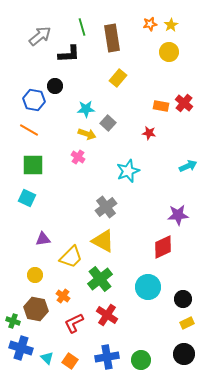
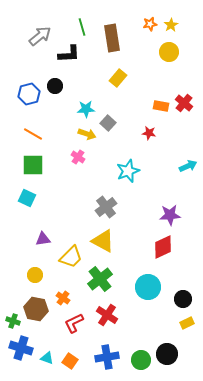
blue hexagon at (34, 100): moved 5 px left, 6 px up; rotated 25 degrees counterclockwise
orange line at (29, 130): moved 4 px right, 4 px down
purple star at (178, 215): moved 8 px left
orange cross at (63, 296): moved 2 px down
black circle at (184, 354): moved 17 px left
cyan triangle at (47, 358): rotated 24 degrees counterclockwise
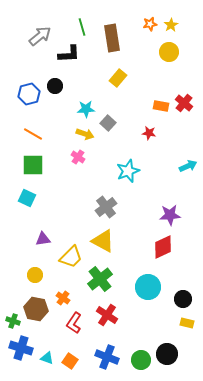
yellow arrow at (87, 134): moved 2 px left
red L-shape at (74, 323): rotated 30 degrees counterclockwise
yellow rectangle at (187, 323): rotated 40 degrees clockwise
blue cross at (107, 357): rotated 30 degrees clockwise
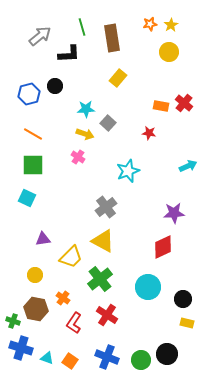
purple star at (170, 215): moved 4 px right, 2 px up
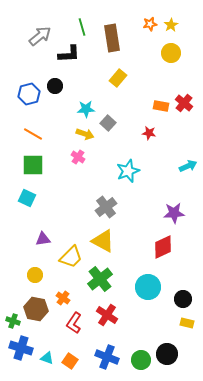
yellow circle at (169, 52): moved 2 px right, 1 px down
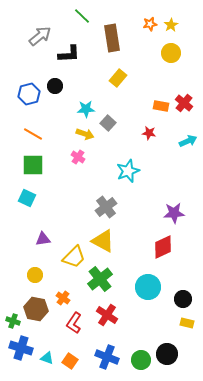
green line at (82, 27): moved 11 px up; rotated 30 degrees counterclockwise
cyan arrow at (188, 166): moved 25 px up
yellow trapezoid at (71, 257): moved 3 px right
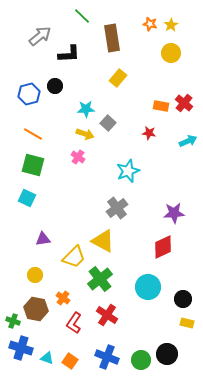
orange star at (150, 24): rotated 24 degrees clockwise
green square at (33, 165): rotated 15 degrees clockwise
gray cross at (106, 207): moved 11 px right, 1 px down
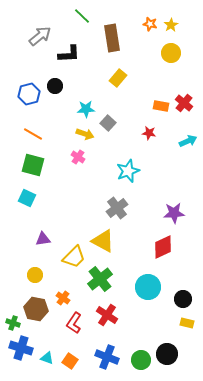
green cross at (13, 321): moved 2 px down
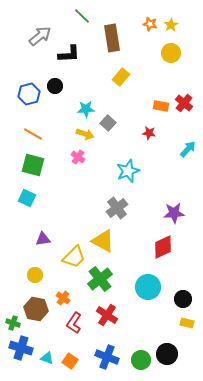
yellow rectangle at (118, 78): moved 3 px right, 1 px up
cyan arrow at (188, 141): moved 8 px down; rotated 24 degrees counterclockwise
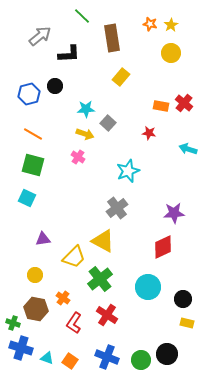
cyan arrow at (188, 149): rotated 114 degrees counterclockwise
